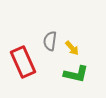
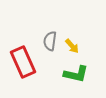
yellow arrow: moved 2 px up
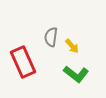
gray semicircle: moved 1 px right, 4 px up
green L-shape: rotated 25 degrees clockwise
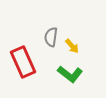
green L-shape: moved 6 px left
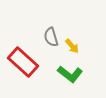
gray semicircle: rotated 24 degrees counterclockwise
red rectangle: rotated 24 degrees counterclockwise
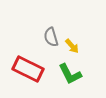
red rectangle: moved 5 px right, 7 px down; rotated 16 degrees counterclockwise
green L-shape: rotated 25 degrees clockwise
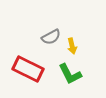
gray semicircle: rotated 102 degrees counterclockwise
yellow arrow: rotated 28 degrees clockwise
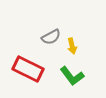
green L-shape: moved 2 px right, 2 px down; rotated 10 degrees counterclockwise
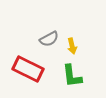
gray semicircle: moved 2 px left, 2 px down
green L-shape: rotated 30 degrees clockwise
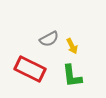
yellow arrow: rotated 14 degrees counterclockwise
red rectangle: moved 2 px right
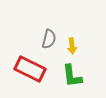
gray semicircle: rotated 48 degrees counterclockwise
yellow arrow: rotated 21 degrees clockwise
